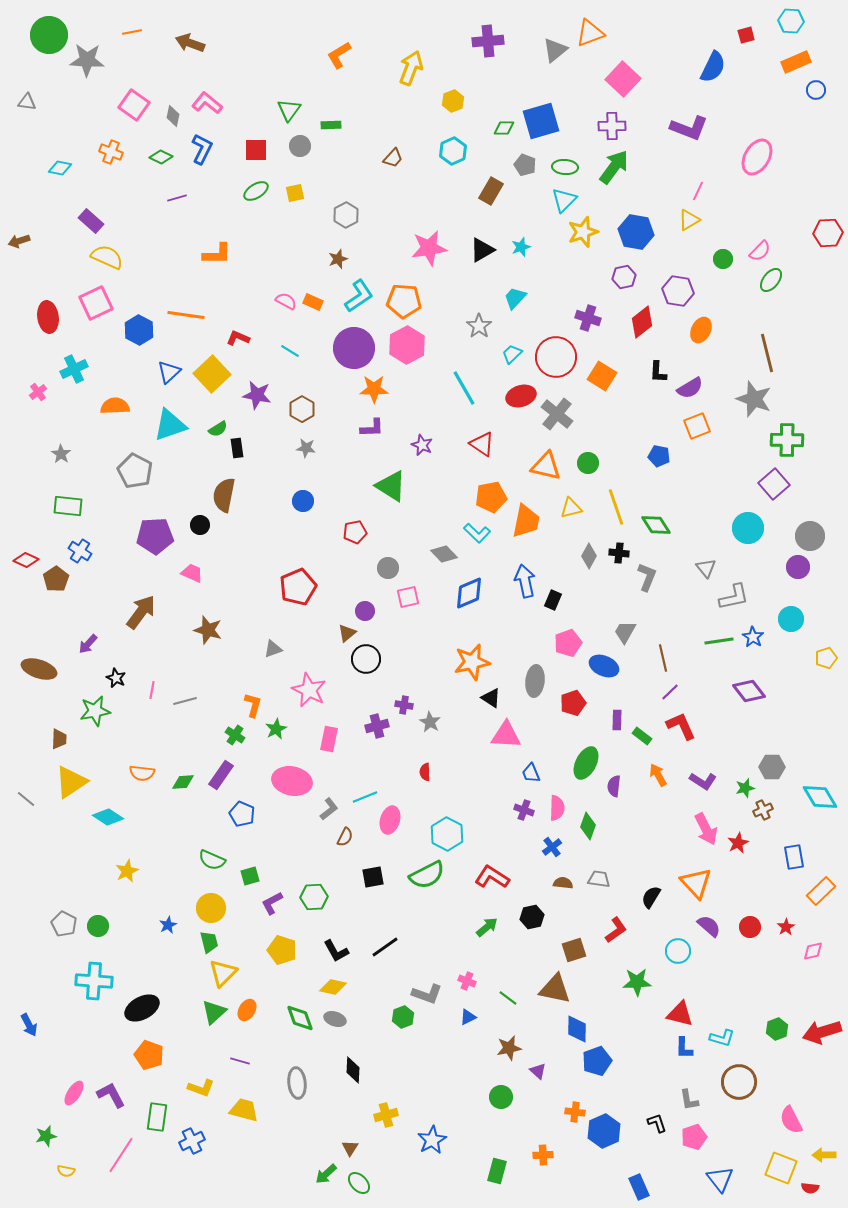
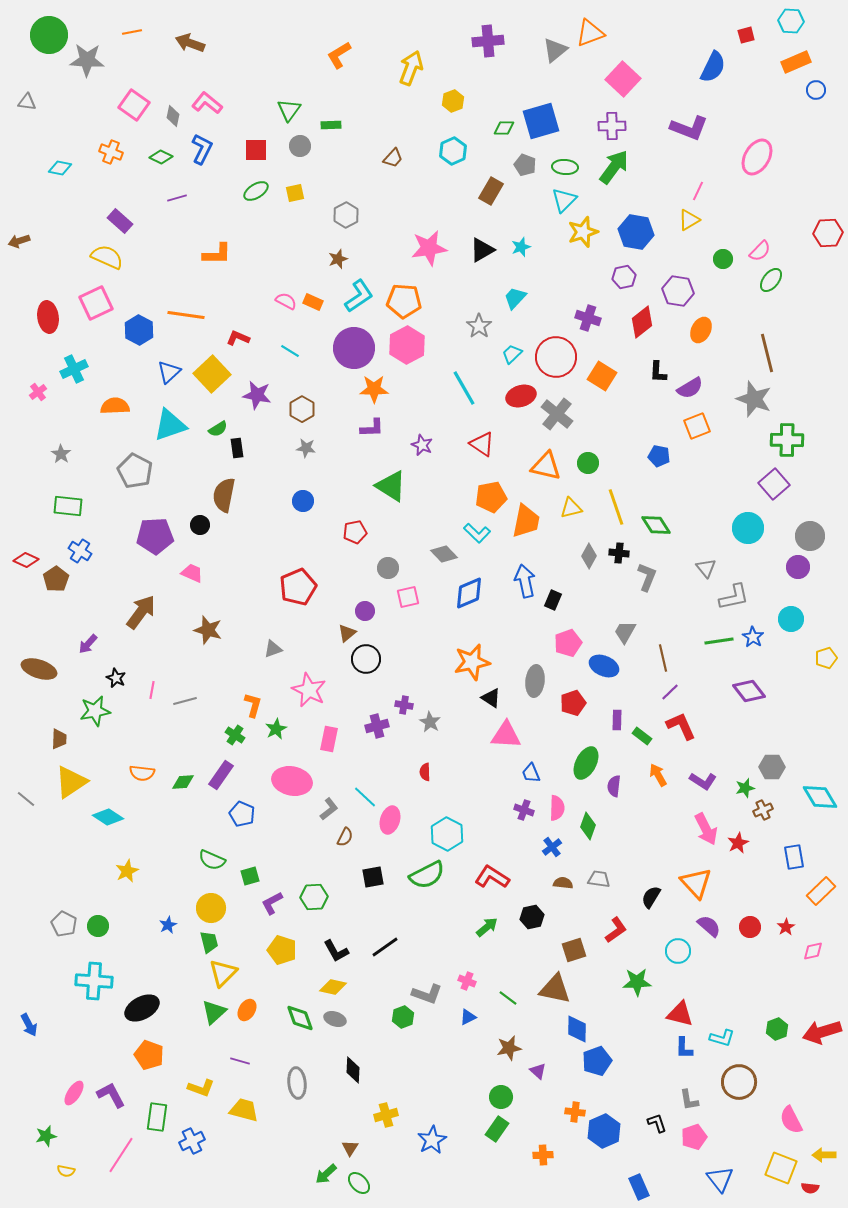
purple rectangle at (91, 221): moved 29 px right
cyan line at (365, 797): rotated 65 degrees clockwise
green rectangle at (497, 1171): moved 42 px up; rotated 20 degrees clockwise
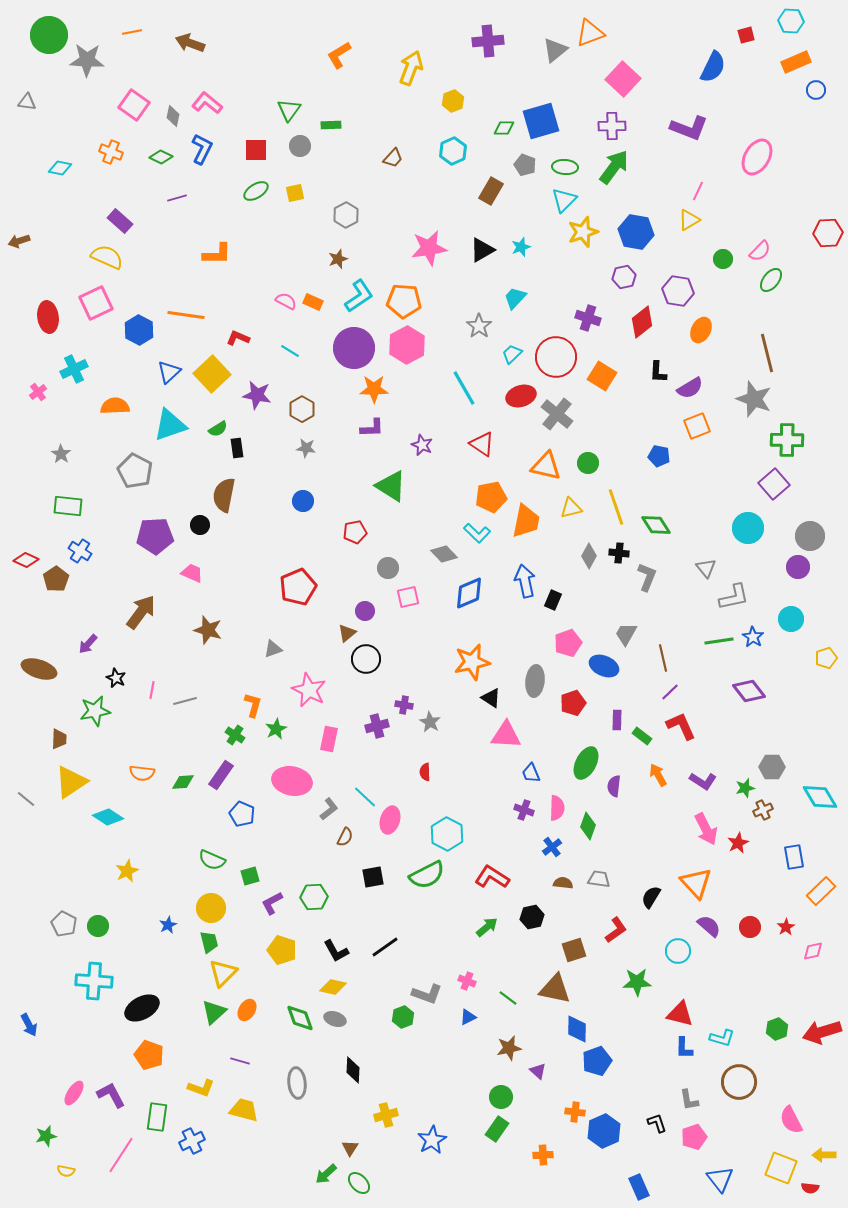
gray trapezoid at (625, 632): moved 1 px right, 2 px down
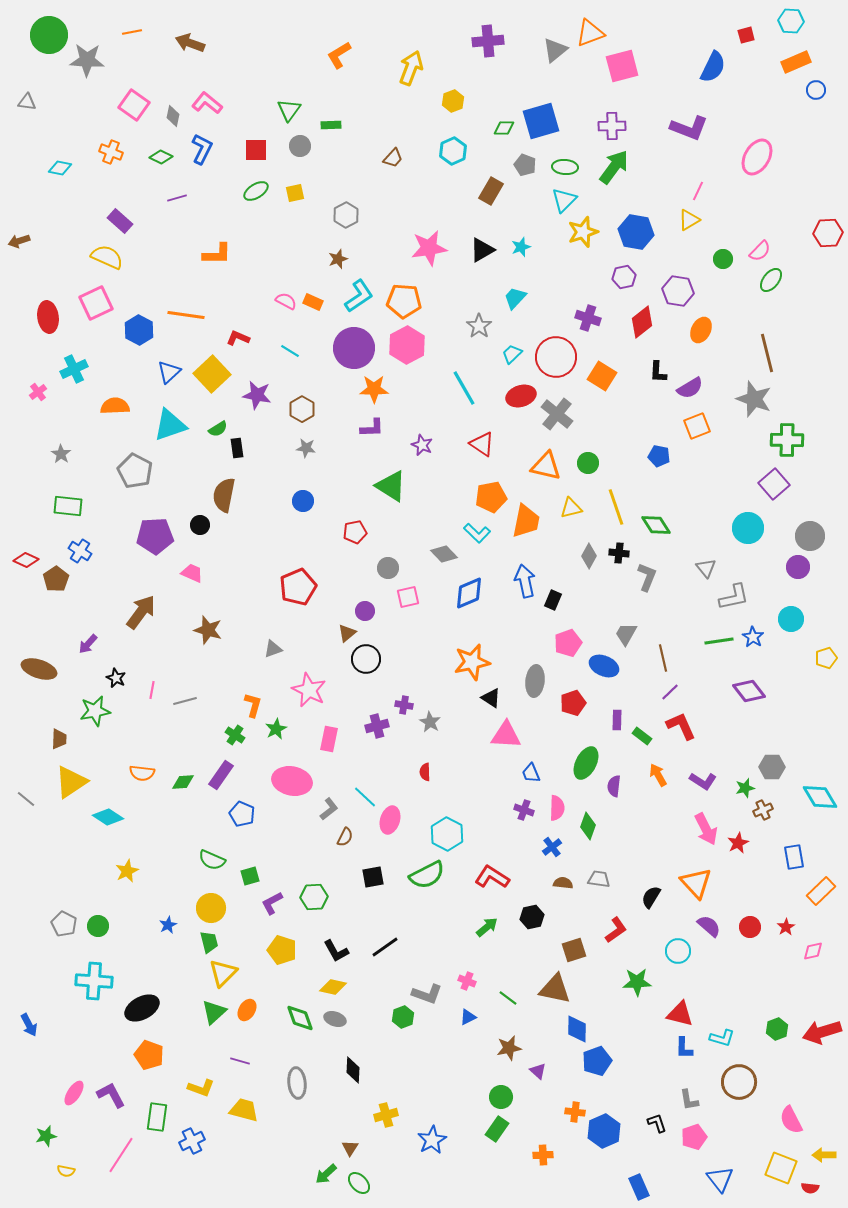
pink square at (623, 79): moved 1 px left, 13 px up; rotated 32 degrees clockwise
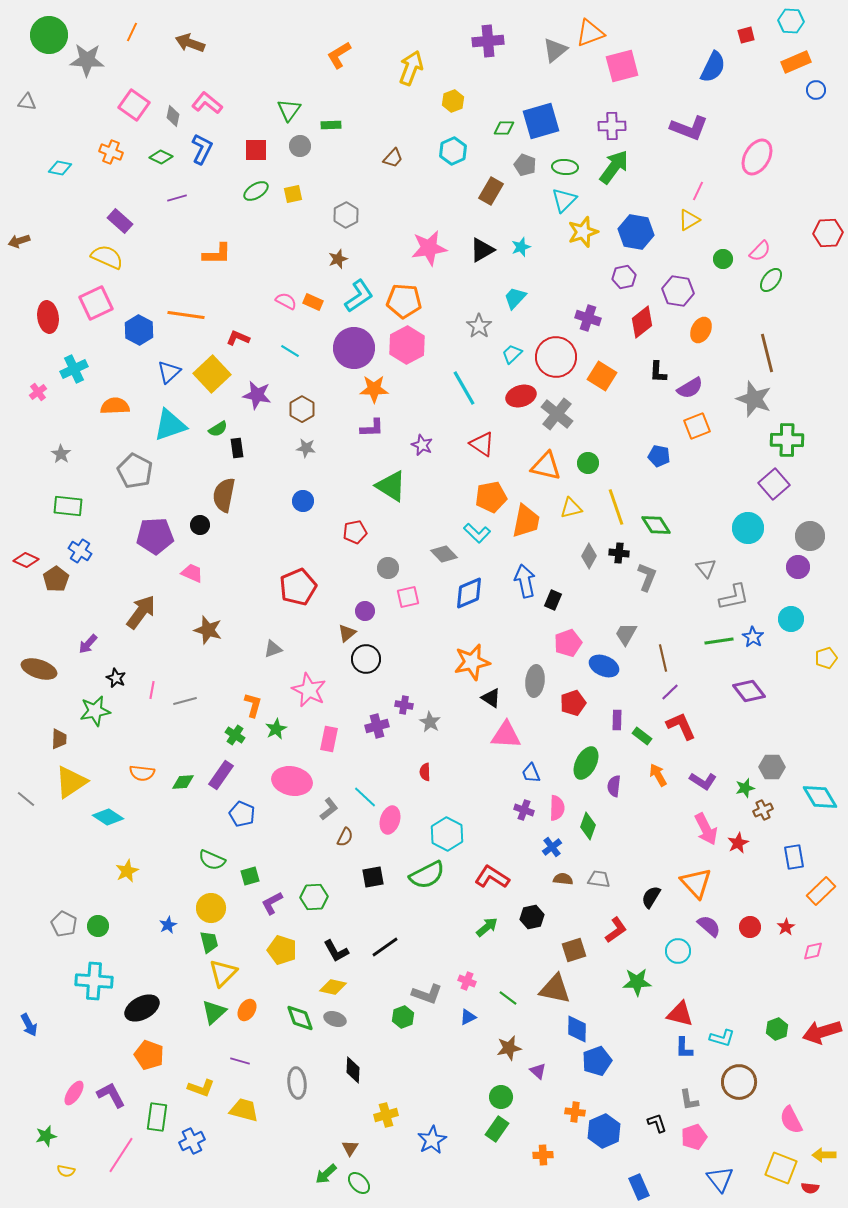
orange line at (132, 32): rotated 54 degrees counterclockwise
yellow square at (295, 193): moved 2 px left, 1 px down
brown semicircle at (563, 883): moved 4 px up
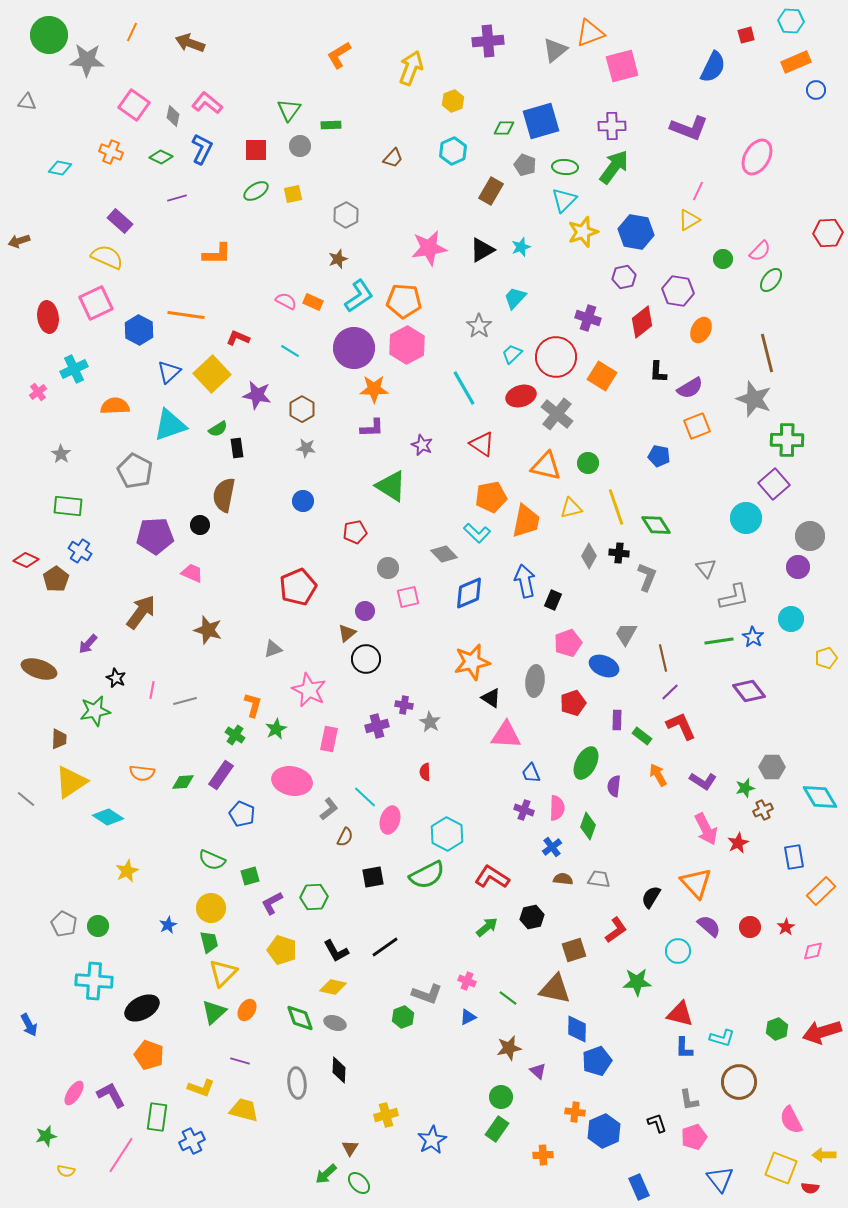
cyan circle at (748, 528): moved 2 px left, 10 px up
gray ellipse at (335, 1019): moved 4 px down
black diamond at (353, 1070): moved 14 px left
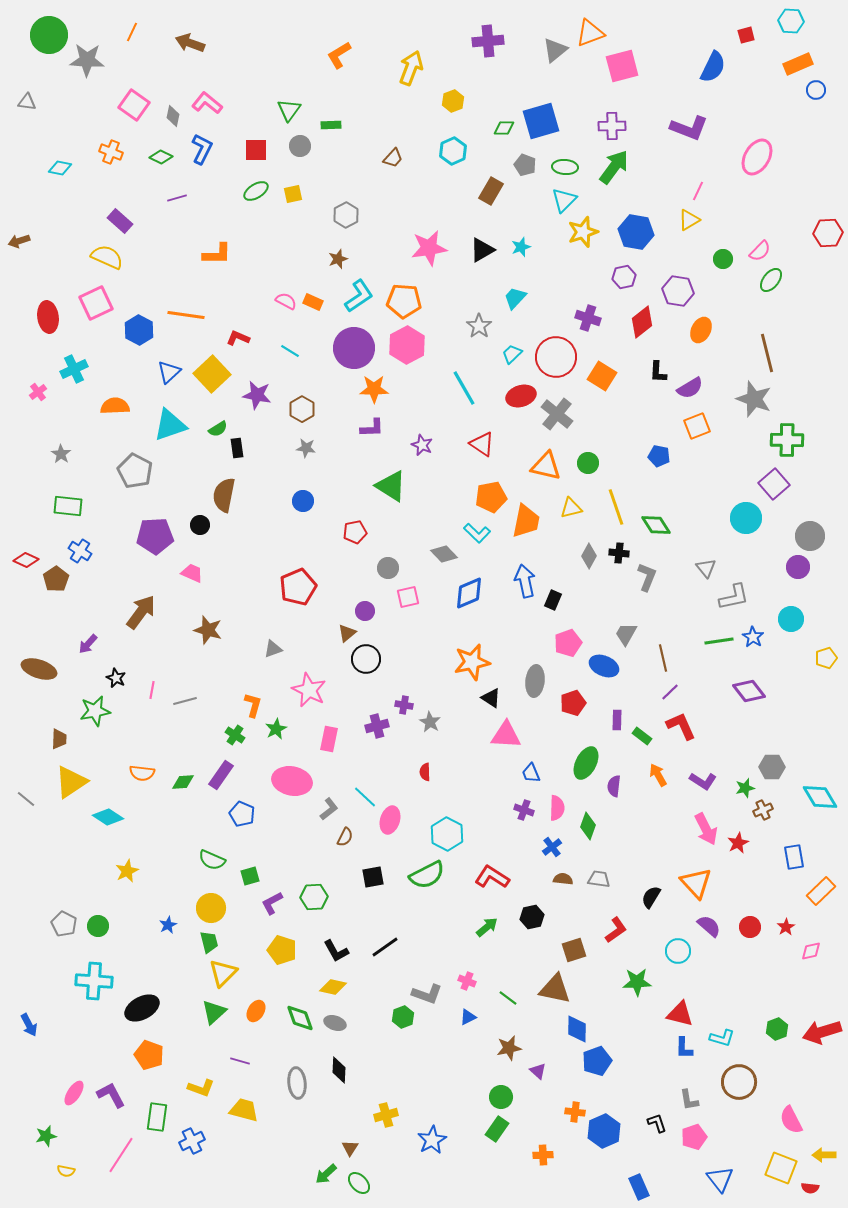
orange rectangle at (796, 62): moved 2 px right, 2 px down
pink diamond at (813, 951): moved 2 px left
orange ellipse at (247, 1010): moved 9 px right, 1 px down
